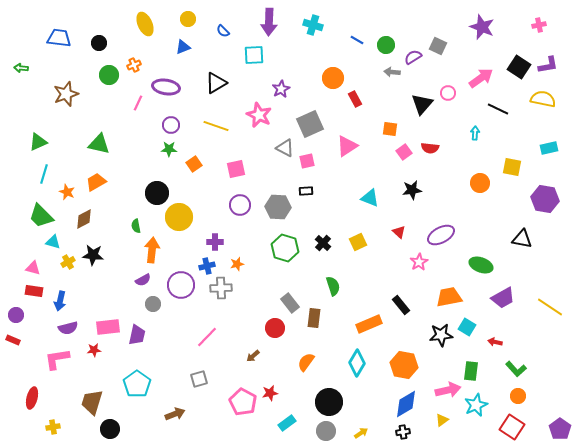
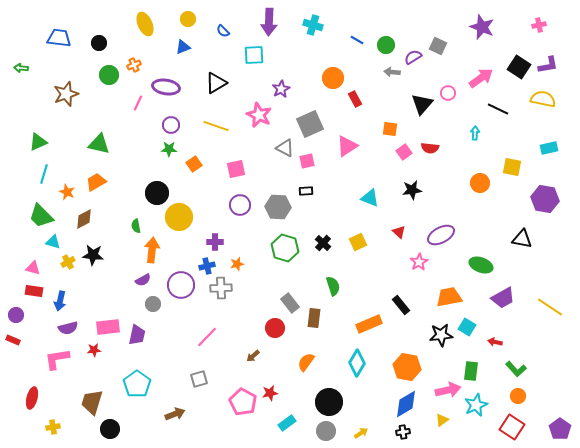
orange hexagon at (404, 365): moved 3 px right, 2 px down
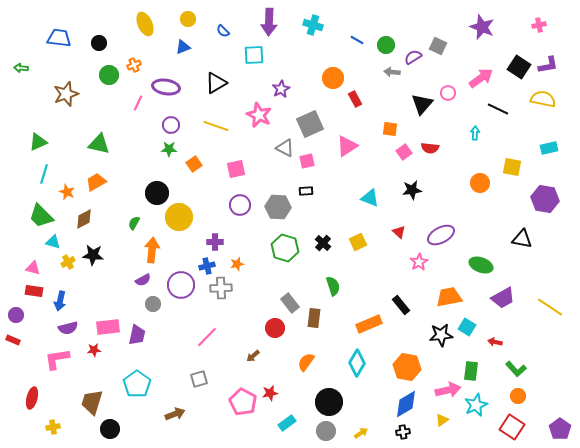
green semicircle at (136, 226): moved 2 px left, 3 px up; rotated 40 degrees clockwise
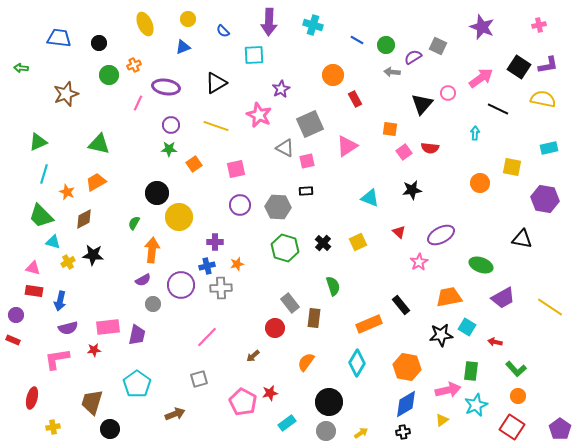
orange circle at (333, 78): moved 3 px up
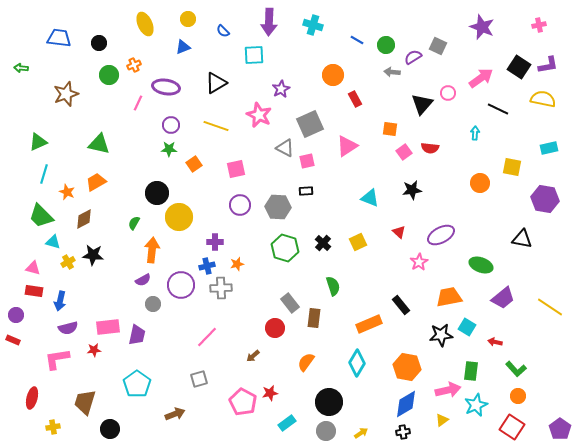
purple trapezoid at (503, 298): rotated 10 degrees counterclockwise
brown trapezoid at (92, 402): moved 7 px left
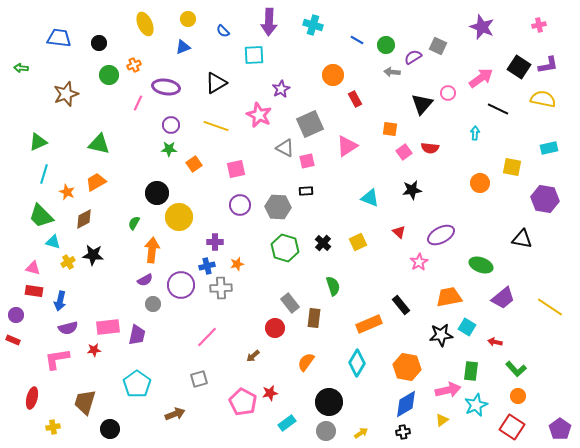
purple semicircle at (143, 280): moved 2 px right
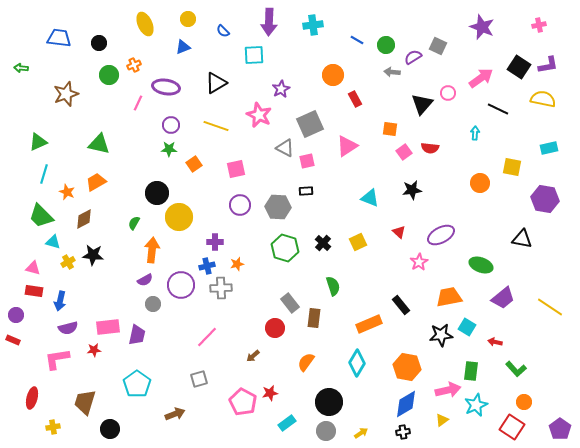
cyan cross at (313, 25): rotated 24 degrees counterclockwise
orange circle at (518, 396): moved 6 px right, 6 px down
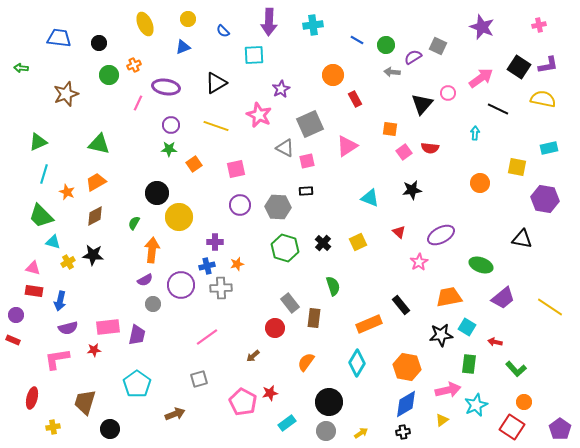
yellow square at (512, 167): moved 5 px right
brown diamond at (84, 219): moved 11 px right, 3 px up
pink line at (207, 337): rotated 10 degrees clockwise
green rectangle at (471, 371): moved 2 px left, 7 px up
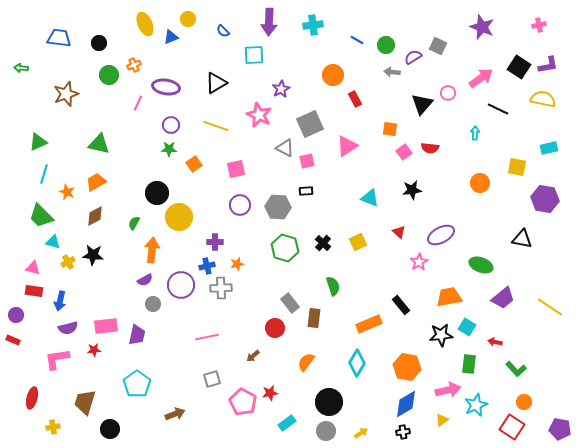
blue triangle at (183, 47): moved 12 px left, 10 px up
pink rectangle at (108, 327): moved 2 px left, 1 px up
pink line at (207, 337): rotated 25 degrees clockwise
gray square at (199, 379): moved 13 px right
purple pentagon at (560, 429): rotated 25 degrees counterclockwise
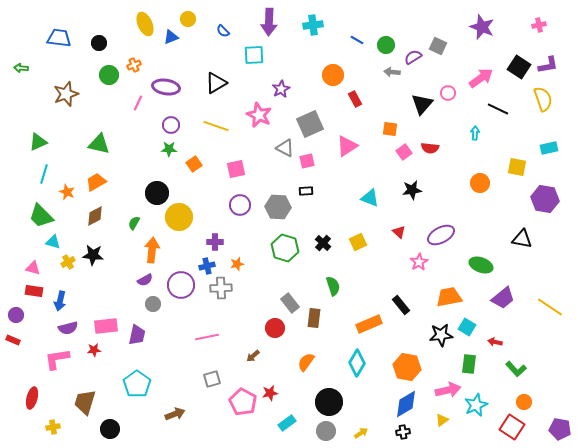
yellow semicircle at (543, 99): rotated 60 degrees clockwise
